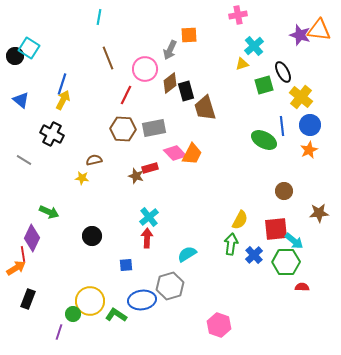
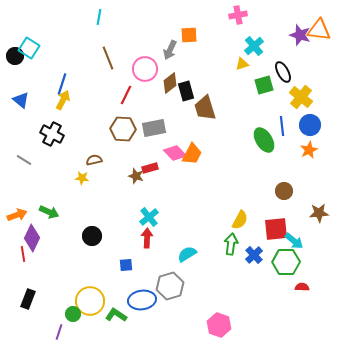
green ellipse at (264, 140): rotated 30 degrees clockwise
orange arrow at (16, 268): moved 1 px right, 53 px up; rotated 12 degrees clockwise
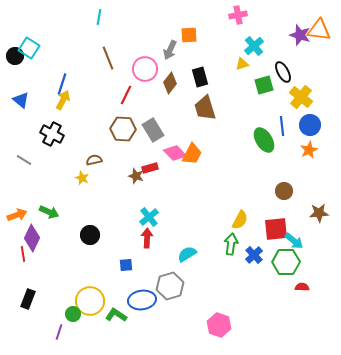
brown diamond at (170, 83): rotated 15 degrees counterclockwise
black rectangle at (186, 91): moved 14 px right, 14 px up
gray rectangle at (154, 128): moved 1 px left, 2 px down; rotated 70 degrees clockwise
yellow star at (82, 178): rotated 16 degrees clockwise
black circle at (92, 236): moved 2 px left, 1 px up
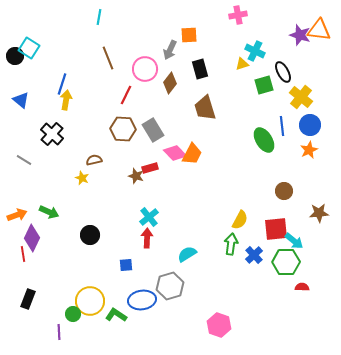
cyan cross at (254, 46): moved 1 px right, 5 px down; rotated 24 degrees counterclockwise
black rectangle at (200, 77): moved 8 px up
yellow arrow at (63, 100): moved 3 px right; rotated 18 degrees counterclockwise
black cross at (52, 134): rotated 15 degrees clockwise
purple line at (59, 332): rotated 21 degrees counterclockwise
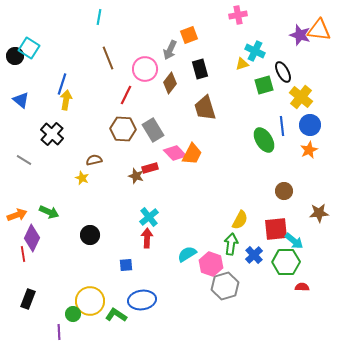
orange square at (189, 35): rotated 18 degrees counterclockwise
gray hexagon at (170, 286): moved 55 px right
pink hexagon at (219, 325): moved 8 px left, 61 px up
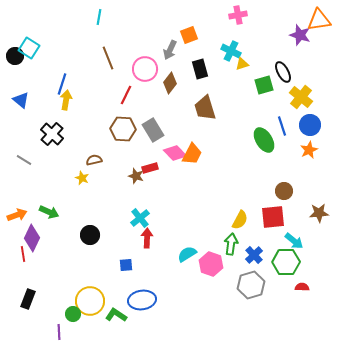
orange triangle at (319, 30): moved 10 px up; rotated 15 degrees counterclockwise
cyan cross at (255, 51): moved 24 px left
blue line at (282, 126): rotated 12 degrees counterclockwise
cyan cross at (149, 217): moved 9 px left, 1 px down
red square at (276, 229): moved 3 px left, 12 px up
gray hexagon at (225, 286): moved 26 px right, 1 px up
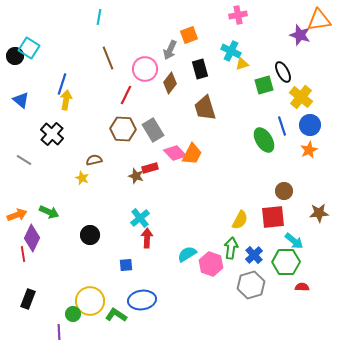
green arrow at (231, 244): moved 4 px down
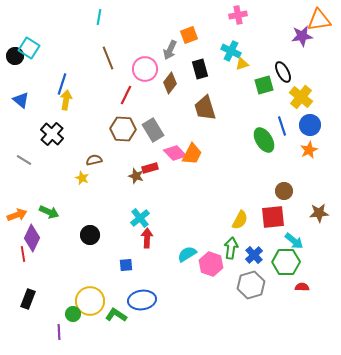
purple star at (300, 35): moved 2 px right, 1 px down; rotated 25 degrees counterclockwise
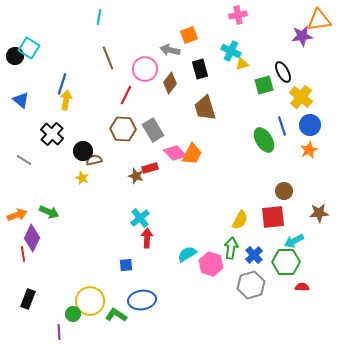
gray arrow at (170, 50): rotated 78 degrees clockwise
black circle at (90, 235): moved 7 px left, 84 px up
cyan arrow at (294, 241): rotated 114 degrees clockwise
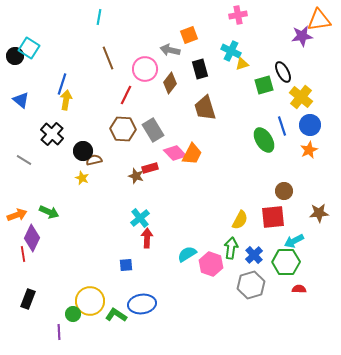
red semicircle at (302, 287): moved 3 px left, 2 px down
blue ellipse at (142, 300): moved 4 px down
